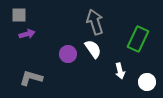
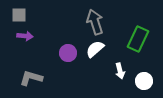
purple arrow: moved 2 px left, 2 px down; rotated 21 degrees clockwise
white semicircle: moved 2 px right; rotated 96 degrees counterclockwise
purple circle: moved 1 px up
white circle: moved 3 px left, 1 px up
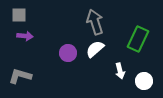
gray L-shape: moved 11 px left, 2 px up
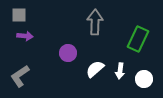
gray arrow: rotated 20 degrees clockwise
white semicircle: moved 20 px down
white arrow: rotated 21 degrees clockwise
gray L-shape: rotated 50 degrees counterclockwise
white circle: moved 2 px up
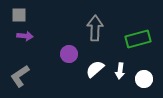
gray arrow: moved 6 px down
green rectangle: rotated 50 degrees clockwise
purple circle: moved 1 px right, 1 px down
